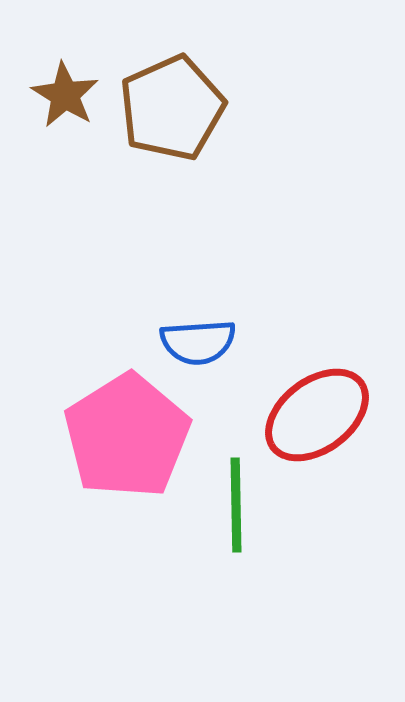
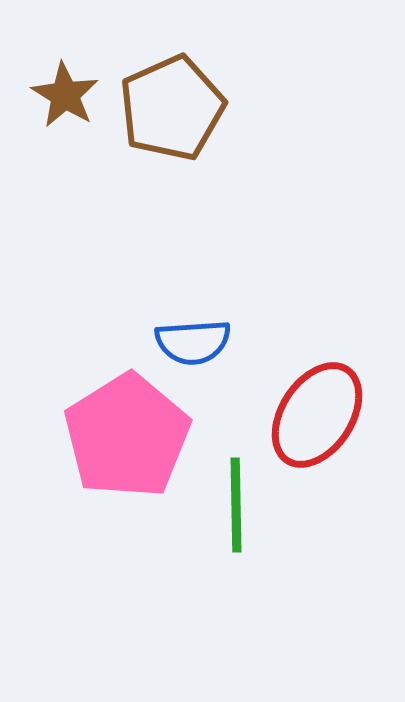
blue semicircle: moved 5 px left
red ellipse: rotated 20 degrees counterclockwise
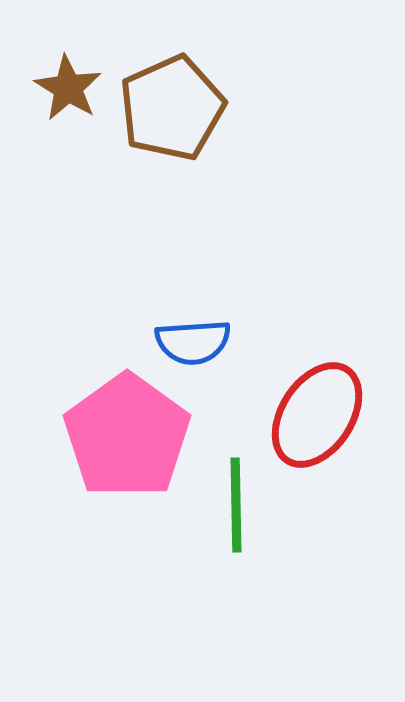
brown star: moved 3 px right, 7 px up
pink pentagon: rotated 4 degrees counterclockwise
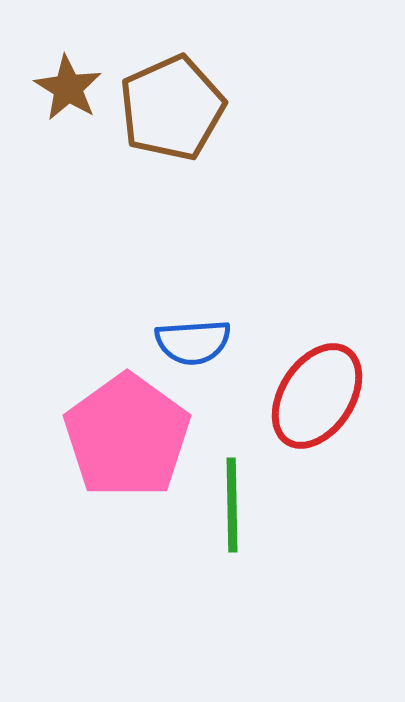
red ellipse: moved 19 px up
green line: moved 4 px left
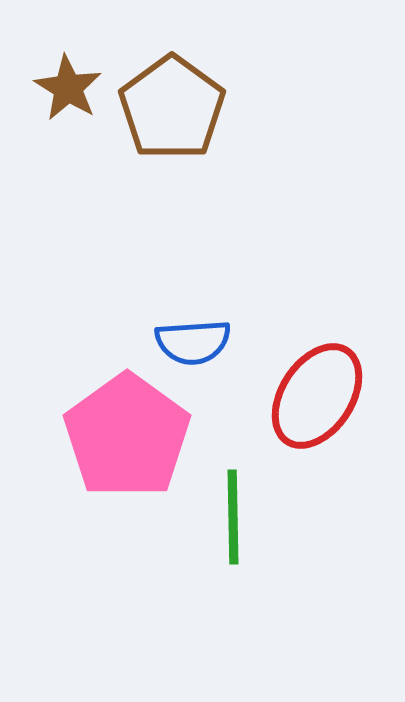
brown pentagon: rotated 12 degrees counterclockwise
green line: moved 1 px right, 12 px down
